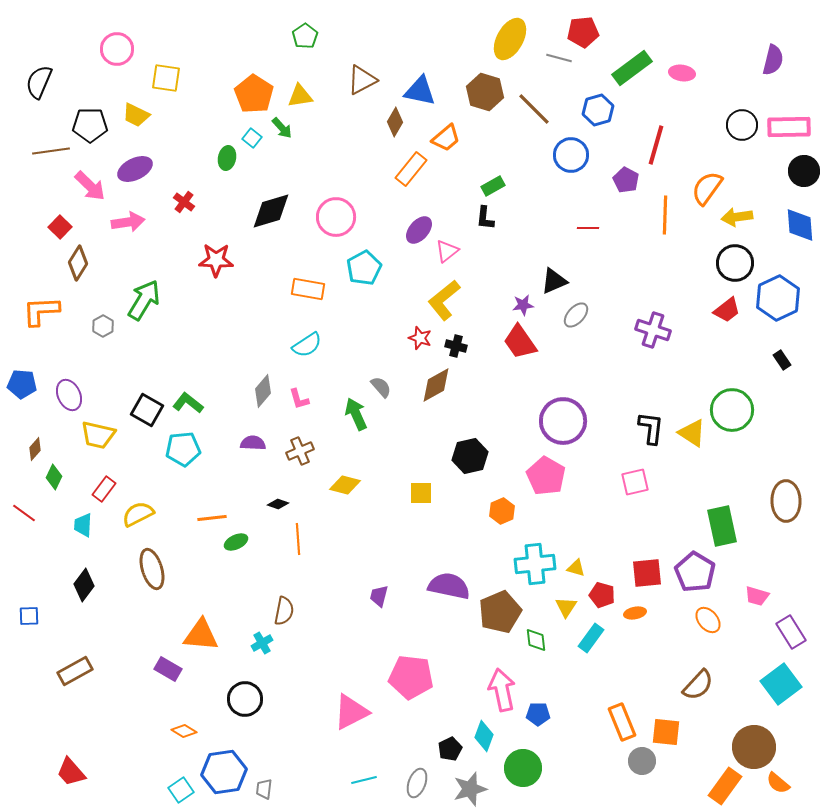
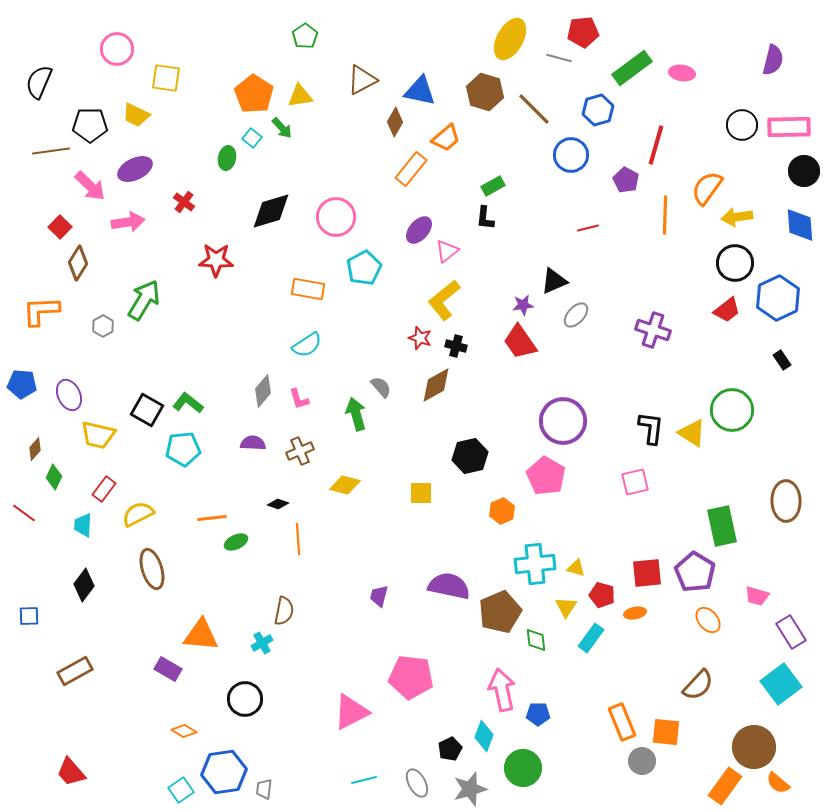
red line at (588, 228): rotated 15 degrees counterclockwise
green arrow at (356, 414): rotated 8 degrees clockwise
gray ellipse at (417, 783): rotated 48 degrees counterclockwise
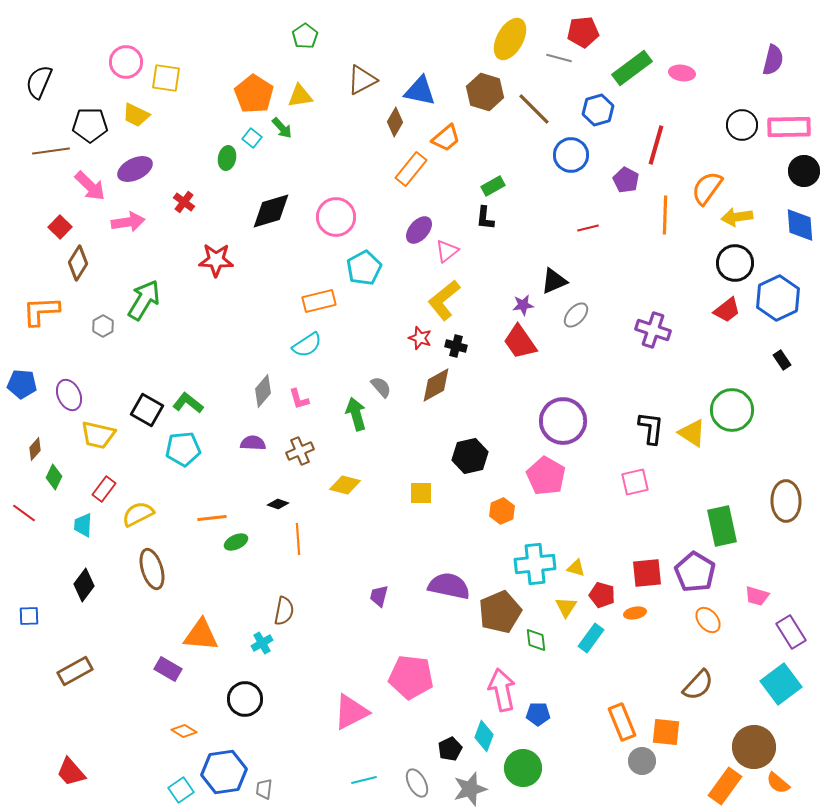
pink circle at (117, 49): moved 9 px right, 13 px down
orange rectangle at (308, 289): moved 11 px right, 12 px down; rotated 24 degrees counterclockwise
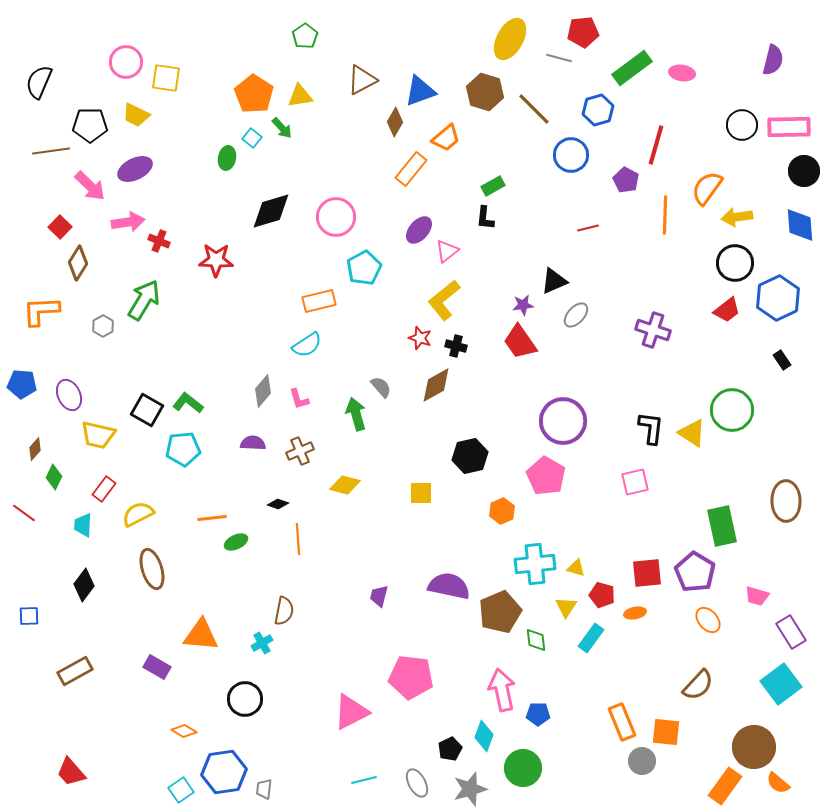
blue triangle at (420, 91): rotated 32 degrees counterclockwise
red cross at (184, 202): moved 25 px left, 39 px down; rotated 15 degrees counterclockwise
purple rectangle at (168, 669): moved 11 px left, 2 px up
